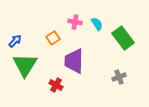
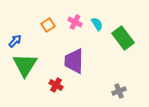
pink cross: rotated 16 degrees clockwise
orange square: moved 5 px left, 13 px up
gray cross: moved 14 px down
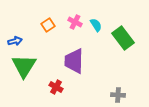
cyan semicircle: moved 1 px left, 1 px down
blue arrow: rotated 32 degrees clockwise
green triangle: moved 1 px left, 1 px down
red cross: moved 2 px down
gray cross: moved 1 px left, 4 px down; rotated 24 degrees clockwise
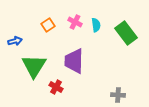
cyan semicircle: rotated 24 degrees clockwise
green rectangle: moved 3 px right, 5 px up
green triangle: moved 10 px right
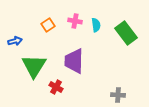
pink cross: moved 1 px up; rotated 16 degrees counterclockwise
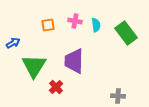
orange square: rotated 24 degrees clockwise
blue arrow: moved 2 px left, 2 px down; rotated 16 degrees counterclockwise
red cross: rotated 16 degrees clockwise
gray cross: moved 1 px down
